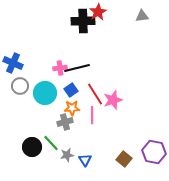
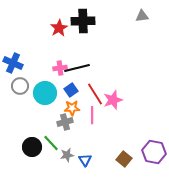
red star: moved 39 px left, 16 px down
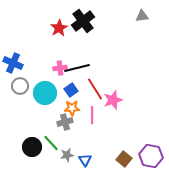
black cross: rotated 35 degrees counterclockwise
red line: moved 5 px up
purple hexagon: moved 3 px left, 4 px down
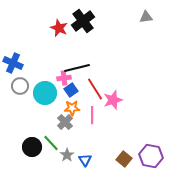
gray triangle: moved 4 px right, 1 px down
red star: rotated 18 degrees counterclockwise
pink cross: moved 4 px right, 10 px down
gray cross: rotated 28 degrees counterclockwise
gray star: rotated 24 degrees counterclockwise
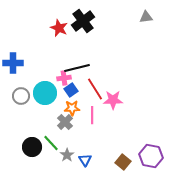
blue cross: rotated 24 degrees counterclockwise
gray circle: moved 1 px right, 10 px down
pink star: rotated 18 degrees clockwise
brown square: moved 1 px left, 3 px down
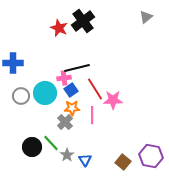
gray triangle: rotated 32 degrees counterclockwise
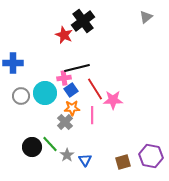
red star: moved 5 px right, 7 px down
green line: moved 1 px left, 1 px down
brown square: rotated 35 degrees clockwise
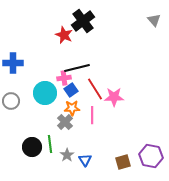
gray triangle: moved 8 px right, 3 px down; rotated 32 degrees counterclockwise
gray circle: moved 10 px left, 5 px down
pink star: moved 1 px right, 3 px up
green line: rotated 36 degrees clockwise
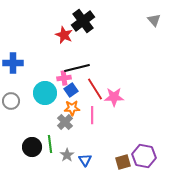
purple hexagon: moved 7 px left
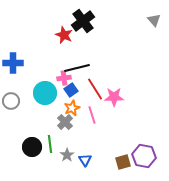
orange star: rotated 21 degrees counterclockwise
pink line: rotated 18 degrees counterclockwise
